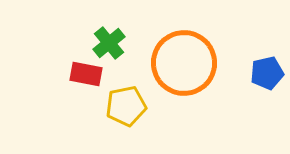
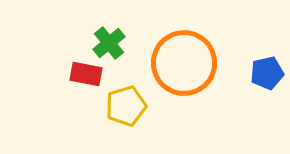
yellow pentagon: rotated 6 degrees counterclockwise
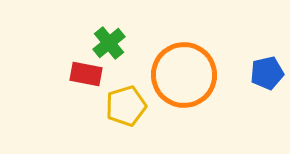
orange circle: moved 12 px down
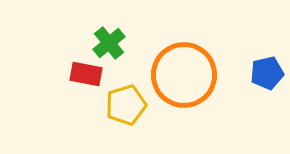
yellow pentagon: moved 1 px up
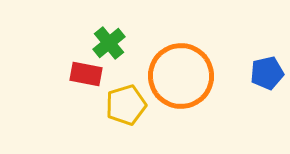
orange circle: moved 3 px left, 1 px down
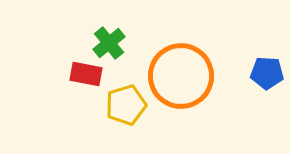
blue pentagon: rotated 16 degrees clockwise
